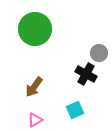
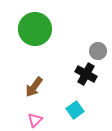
gray circle: moved 1 px left, 2 px up
cyan square: rotated 12 degrees counterclockwise
pink triangle: rotated 14 degrees counterclockwise
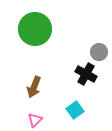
gray circle: moved 1 px right, 1 px down
brown arrow: rotated 15 degrees counterclockwise
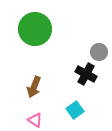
pink triangle: rotated 42 degrees counterclockwise
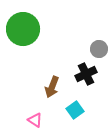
green circle: moved 12 px left
gray circle: moved 3 px up
black cross: rotated 35 degrees clockwise
brown arrow: moved 18 px right
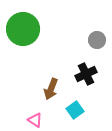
gray circle: moved 2 px left, 9 px up
brown arrow: moved 1 px left, 2 px down
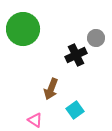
gray circle: moved 1 px left, 2 px up
black cross: moved 10 px left, 19 px up
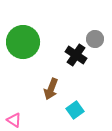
green circle: moved 13 px down
gray circle: moved 1 px left, 1 px down
black cross: rotated 30 degrees counterclockwise
pink triangle: moved 21 px left
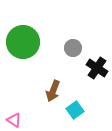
gray circle: moved 22 px left, 9 px down
black cross: moved 21 px right, 13 px down
brown arrow: moved 2 px right, 2 px down
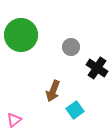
green circle: moved 2 px left, 7 px up
gray circle: moved 2 px left, 1 px up
pink triangle: rotated 49 degrees clockwise
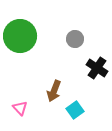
green circle: moved 1 px left, 1 px down
gray circle: moved 4 px right, 8 px up
brown arrow: moved 1 px right
pink triangle: moved 6 px right, 12 px up; rotated 35 degrees counterclockwise
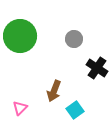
gray circle: moved 1 px left
pink triangle: rotated 28 degrees clockwise
